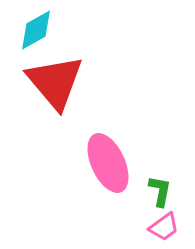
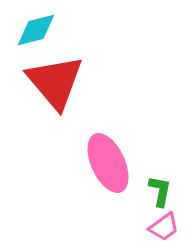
cyan diamond: rotated 15 degrees clockwise
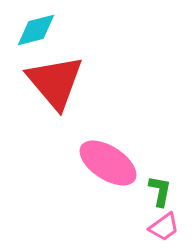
pink ellipse: rotated 32 degrees counterclockwise
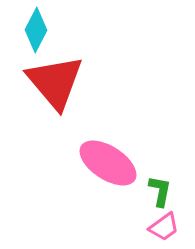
cyan diamond: rotated 48 degrees counterclockwise
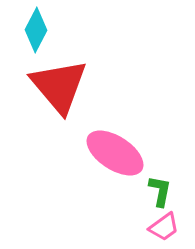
red triangle: moved 4 px right, 4 px down
pink ellipse: moved 7 px right, 10 px up
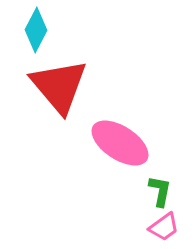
pink ellipse: moved 5 px right, 10 px up
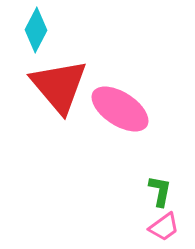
pink ellipse: moved 34 px up
